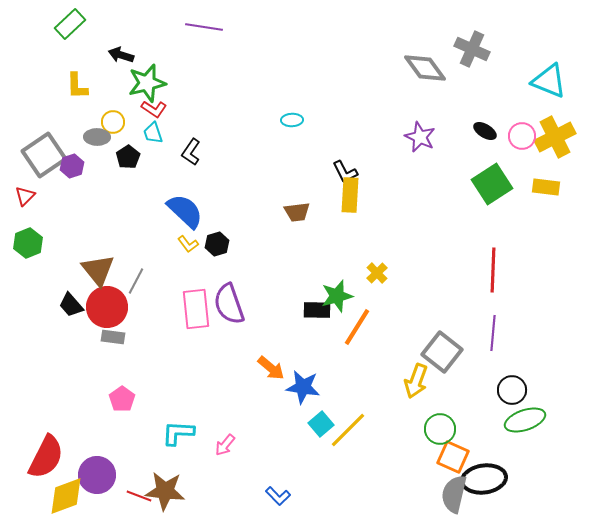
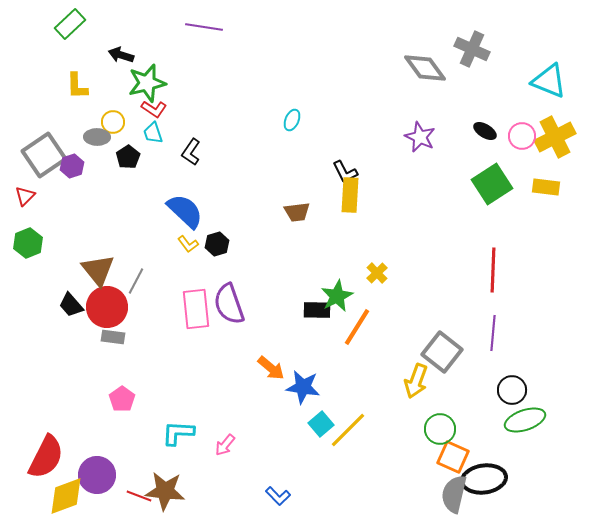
cyan ellipse at (292, 120): rotated 65 degrees counterclockwise
green star at (337, 296): rotated 12 degrees counterclockwise
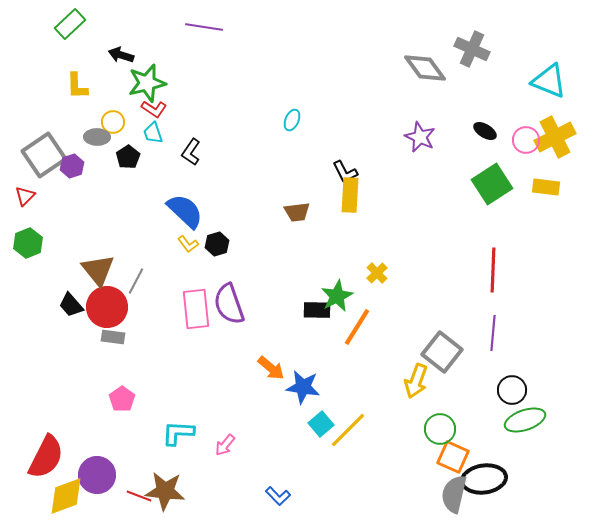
pink circle at (522, 136): moved 4 px right, 4 px down
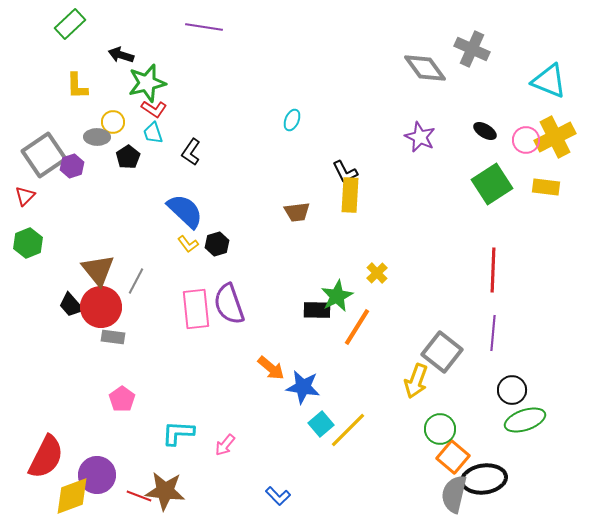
red circle at (107, 307): moved 6 px left
orange square at (453, 457): rotated 16 degrees clockwise
yellow diamond at (66, 496): moved 6 px right
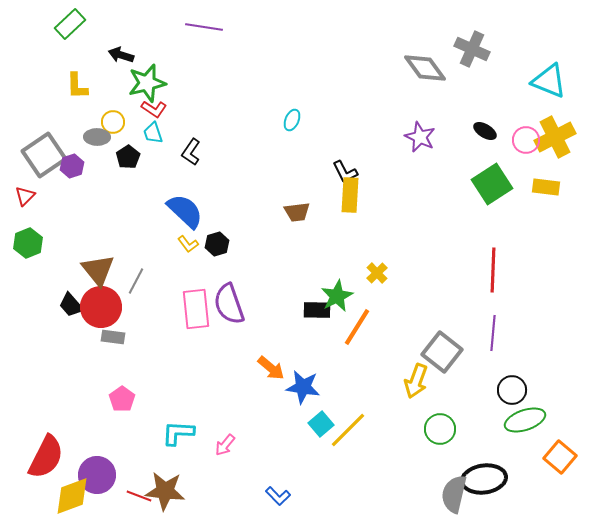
orange square at (453, 457): moved 107 px right
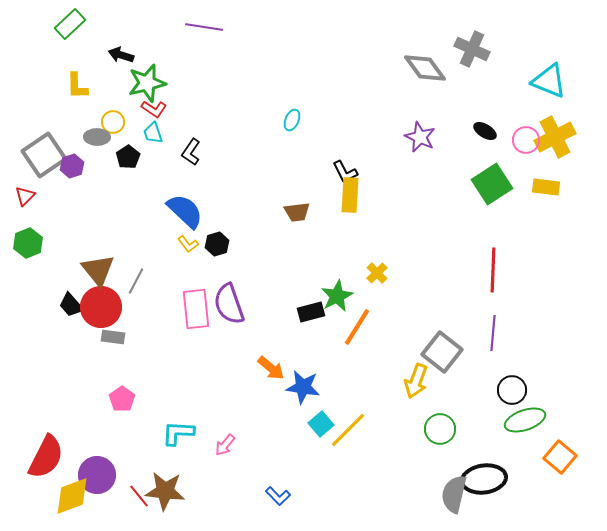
black rectangle at (317, 310): moved 6 px left, 2 px down; rotated 16 degrees counterclockwise
red line at (139, 496): rotated 30 degrees clockwise
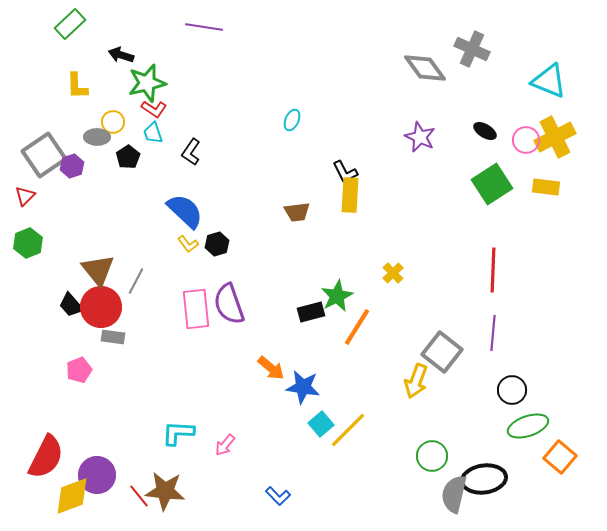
yellow cross at (377, 273): moved 16 px right
pink pentagon at (122, 399): moved 43 px left, 29 px up; rotated 15 degrees clockwise
green ellipse at (525, 420): moved 3 px right, 6 px down
green circle at (440, 429): moved 8 px left, 27 px down
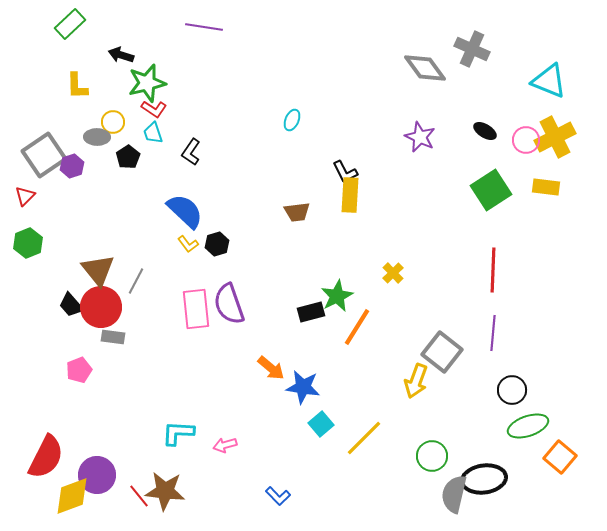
green square at (492, 184): moved 1 px left, 6 px down
yellow line at (348, 430): moved 16 px right, 8 px down
pink arrow at (225, 445): rotated 35 degrees clockwise
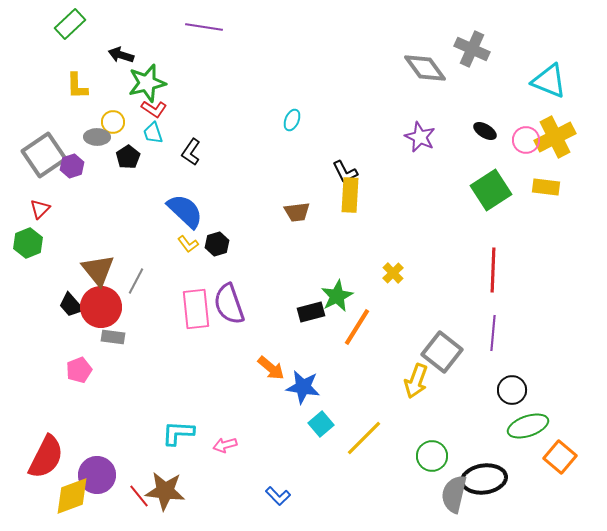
red triangle at (25, 196): moved 15 px right, 13 px down
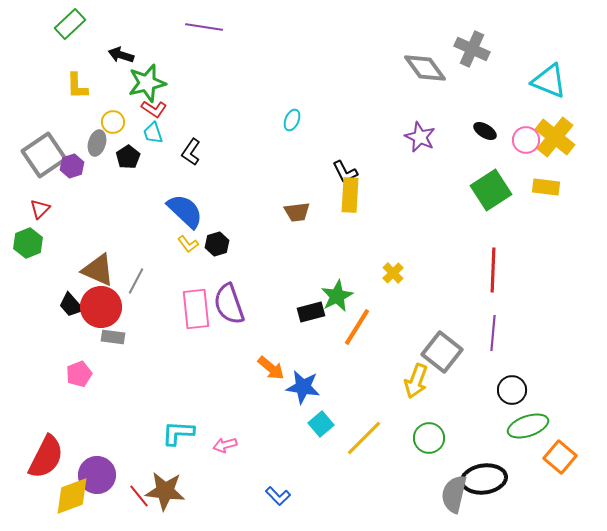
gray ellipse at (97, 137): moved 6 px down; rotated 75 degrees counterclockwise
yellow cross at (555, 137): rotated 24 degrees counterclockwise
brown triangle at (98, 270): rotated 27 degrees counterclockwise
pink pentagon at (79, 370): moved 4 px down
green circle at (432, 456): moved 3 px left, 18 px up
